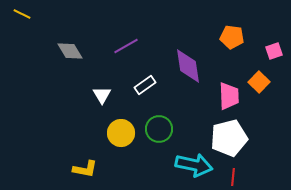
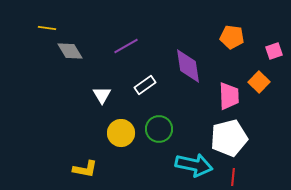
yellow line: moved 25 px right, 14 px down; rotated 18 degrees counterclockwise
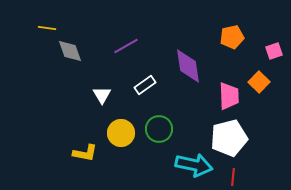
orange pentagon: rotated 20 degrees counterclockwise
gray diamond: rotated 12 degrees clockwise
yellow L-shape: moved 16 px up
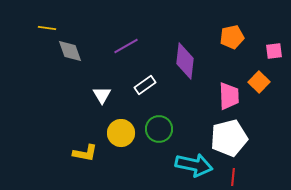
pink square: rotated 12 degrees clockwise
purple diamond: moved 3 px left, 5 px up; rotated 15 degrees clockwise
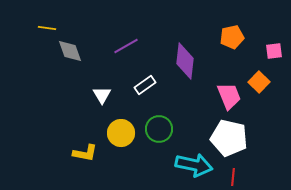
pink trapezoid: rotated 20 degrees counterclockwise
white pentagon: rotated 27 degrees clockwise
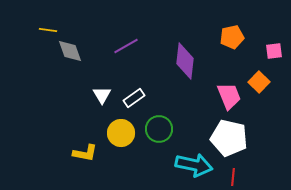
yellow line: moved 1 px right, 2 px down
white rectangle: moved 11 px left, 13 px down
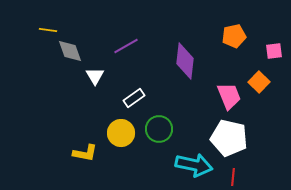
orange pentagon: moved 2 px right, 1 px up
white triangle: moved 7 px left, 19 px up
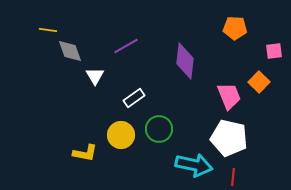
orange pentagon: moved 1 px right, 8 px up; rotated 15 degrees clockwise
yellow circle: moved 2 px down
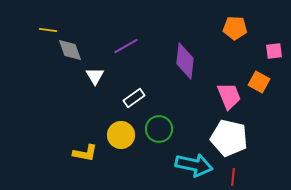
gray diamond: moved 1 px up
orange square: rotated 15 degrees counterclockwise
